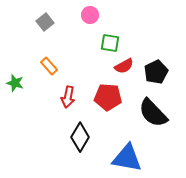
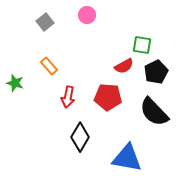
pink circle: moved 3 px left
green square: moved 32 px right, 2 px down
black semicircle: moved 1 px right, 1 px up
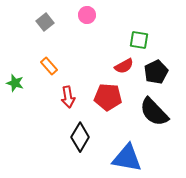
green square: moved 3 px left, 5 px up
red arrow: rotated 20 degrees counterclockwise
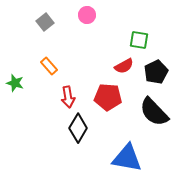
black diamond: moved 2 px left, 9 px up
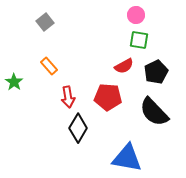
pink circle: moved 49 px right
green star: moved 1 px left, 1 px up; rotated 18 degrees clockwise
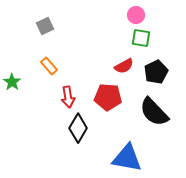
gray square: moved 4 px down; rotated 12 degrees clockwise
green square: moved 2 px right, 2 px up
green star: moved 2 px left
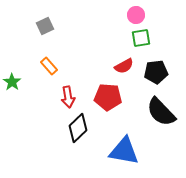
green square: rotated 18 degrees counterclockwise
black pentagon: rotated 20 degrees clockwise
black semicircle: moved 7 px right
black diamond: rotated 16 degrees clockwise
blue triangle: moved 3 px left, 7 px up
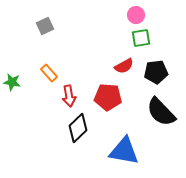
orange rectangle: moved 7 px down
green star: rotated 24 degrees counterclockwise
red arrow: moved 1 px right, 1 px up
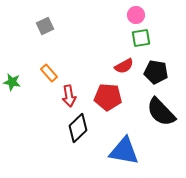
black pentagon: rotated 15 degrees clockwise
